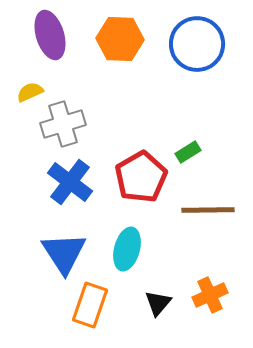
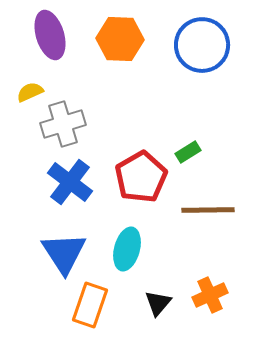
blue circle: moved 5 px right, 1 px down
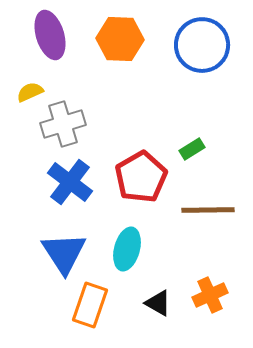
green rectangle: moved 4 px right, 3 px up
black triangle: rotated 40 degrees counterclockwise
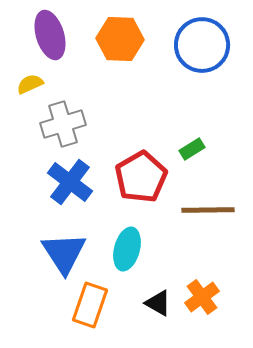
yellow semicircle: moved 8 px up
orange cross: moved 8 px left, 2 px down; rotated 12 degrees counterclockwise
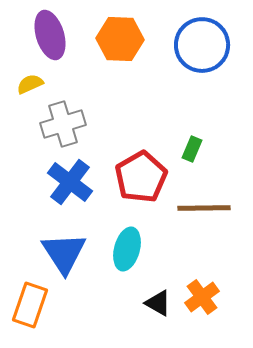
green rectangle: rotated 35 degrees counterclockwise
brown line: moved 4 px left, 2 px up
orange rectangle: moved 60 px left
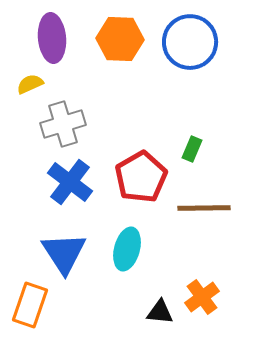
purple ellipse: moved 2 px right, 3 px down; rotated 12 degrees clockwise
blue circle: moved 12 px left, 3 px up
black triangle: moved 2 px right, 9 px down; rotated 24 degrees counterclockwise
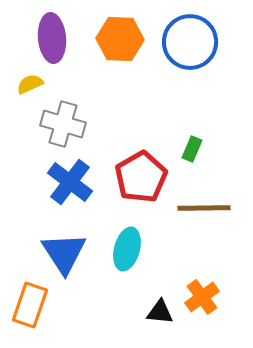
gray cross: rotated 33 degrees clockwise
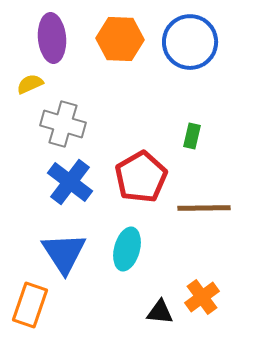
green rectangle: moved 13 px up; rotated 10 degrees counterclockwise
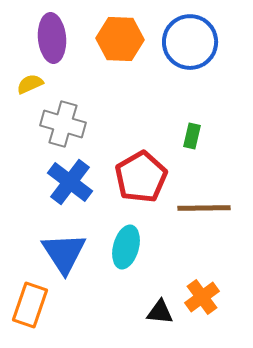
cyan ellipse: moved 1 px left, 2 px up
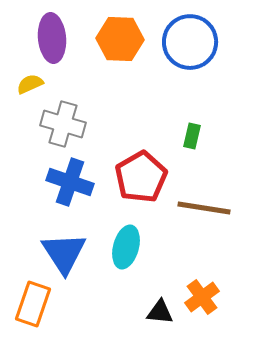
blue cross: rotated 18 degrees counterclockwise
brown line: rotated 10 degrees clockwise
orange rectangle: moved 3 px right, 1 px up
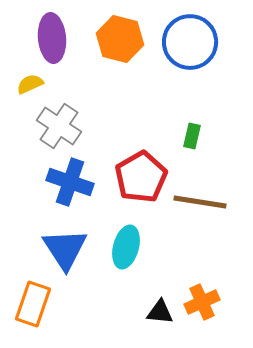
orange hexagon: rotated 12 degrees clockwise
gray cross: moved 4 px left, 2 px down; rotated 18 degrees clockwise
brown line: moved 4 px left, 6 px up
blue triangle: moved 1 px right, 4 px up
orange cross: moved 5 px down; rotated 12 degrees clockwise
